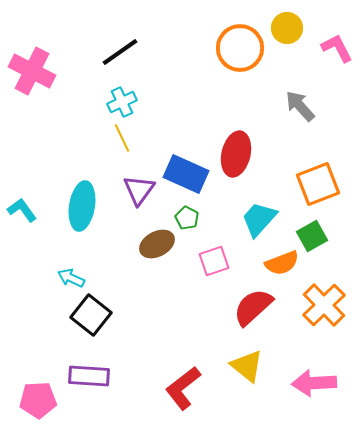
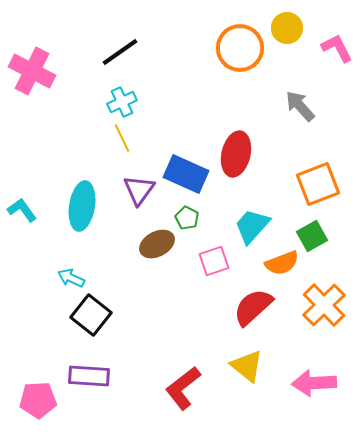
cyan trapezoid: moved 7 px left, 7 px down
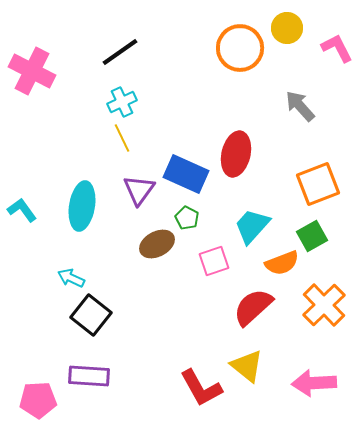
red L-shape: moved 18 px right; rotated 81 degrees counterclockwise
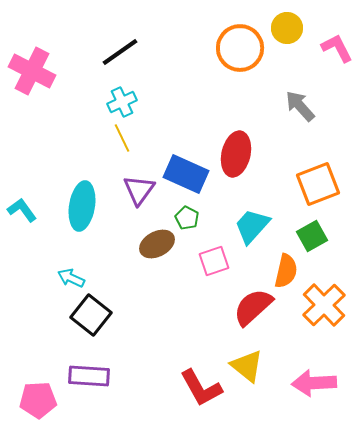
orange semicircle: moved 4 px right, 8 px down; rotated 56 degrees counterclockwise
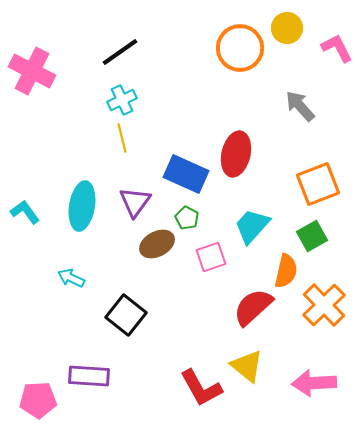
cyan cross: moved 2 px up
yellow line: rotated 12 degrees clockwise
purple triangle: moved 4 px left, 12 px down
cyan L-shape: moved 3 px right, 2 px down
pink square: moved 3 px left, 4 px up
black square: moved 35 px right
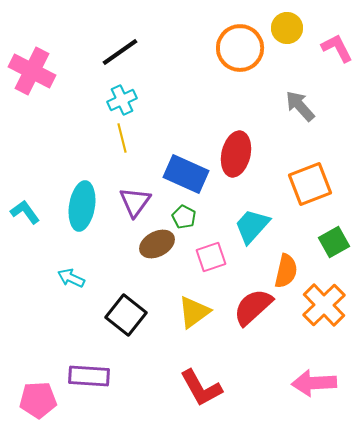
orange square: moved 8 px left
green pentagon: moved 3 px left, 1 px up
green square: moved 22 px right, 6 px down
yellow triangle: moved 53 px left, 54 px up; rotated 45 degrees clockwise
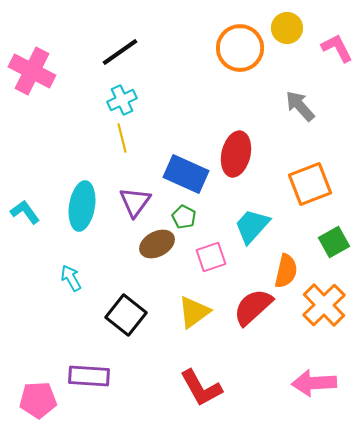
cyan arrow: rotated 36 degrees clockwise
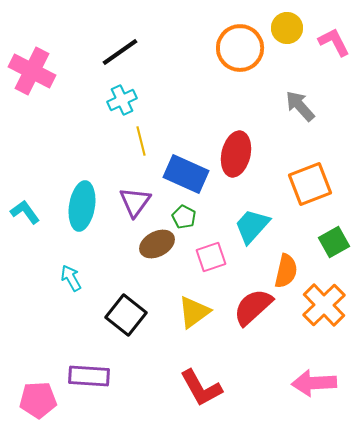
pink L-shape: moved 3 px left, 6 px up
yellow line: moved 19 px right, 3 px down
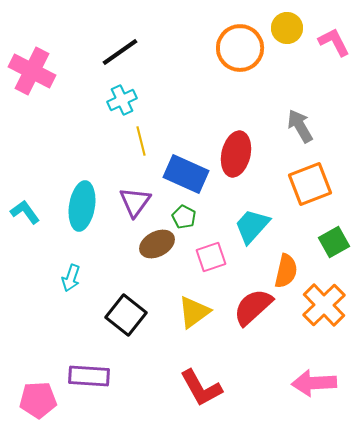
gray arrow: moved 20 px down; rotated 12 degrees clockwise
cyan arrow: rotated 132 degrees counterclockwise
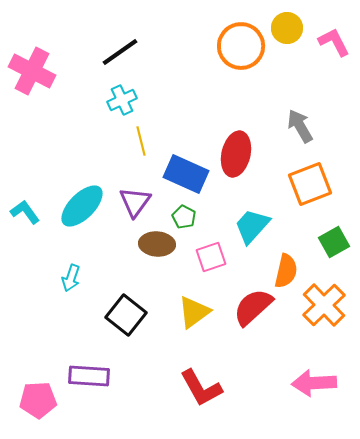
orange circle: moved 1 px right, 2 px up
cyan ellipse: rotated 36 degrees clockwise
brown ellipse: rotated 32 degrees clockwise
